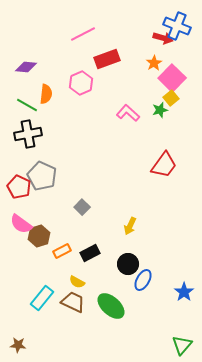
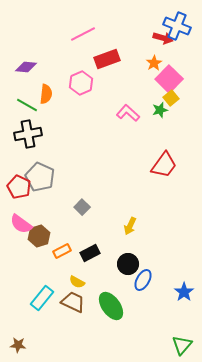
pink square: moved 3 px left, 1 px down
gray pentagon: moved 2 px left, 1 px down
green ellipse: rotated 12 degrees clockwise
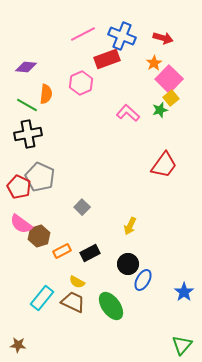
blue cross: moved 55 px left, 10 px down
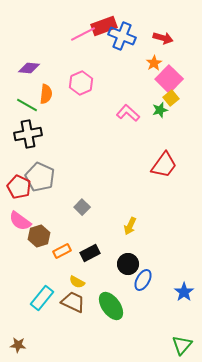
red rectangle: moved 3 px left, 33 px up
purple diamond: moved 3 px right, 1 px down
pink semicircle: moved 1 px left, 3 px up
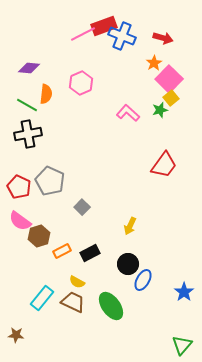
gray pentagon: moved 10 px right, 4 px down
brown star: moved 2 px left, 10 px up
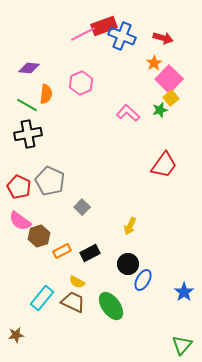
brown star: rotated 14 degrees counterclockwise
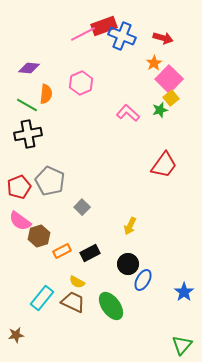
red pentagon: rotated 25 degrees clockwise
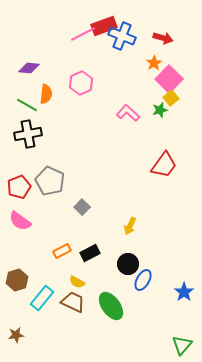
brown hexagon: moved 22 px left, 44 px down
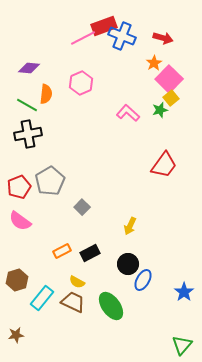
pink line: moved 4 px down
gray pentagon: rotated 16 degrees clockwise
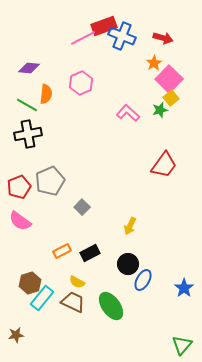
gray pentagon: rotated 8 degrees clockwise
brown hexagon: moved 13 px right, 3 px down
blue star: moved 4 px up
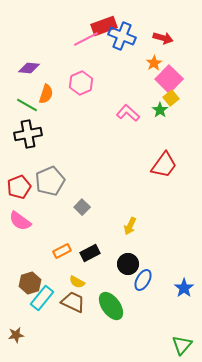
pink line: moved 3 px right, 1 px down
orange semicircle: rotated 12 degrees clockwise
green star: rotated 21 degrees counterclockwise
